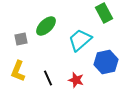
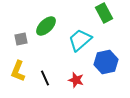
black line: moved 3 px left
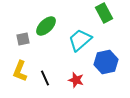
gray square: moved 2 px right
yellow L-shape: moved 2 px right
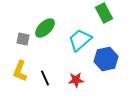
green ellipse: moved 1 px left, 2 px down
gray square: rotated 24 degrees clockwise
blue hexagon: moved 3 px up
red star: rotated 21 degrees counterclockwise
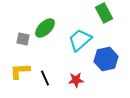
yellow L-shape: rotated 65 degrees clockwise
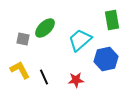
green rectangle: moved 8 px right, 7 px down; rotated 18 degrees clockwise
yellow L-shape: moved 1 px up; rotated 65 degrees clockwise
black line: moved 1 px left, 1 px up
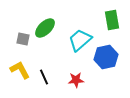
blue hexagon: moved 2 px up
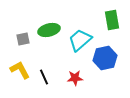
green ellipse: moved 4 px right, 2 px down; rotated 30 degrees clockwise
gray square: rotated 24 degrees counterclockwise
blue hexagon: moved 1 px left, 1 px down
red star: moved 1 px left, 2 px up
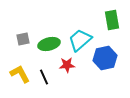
green ellipse: moved 14 px down
yellow L-shape: moved 4 px down
red star: moved 8 px left, 13 px up
